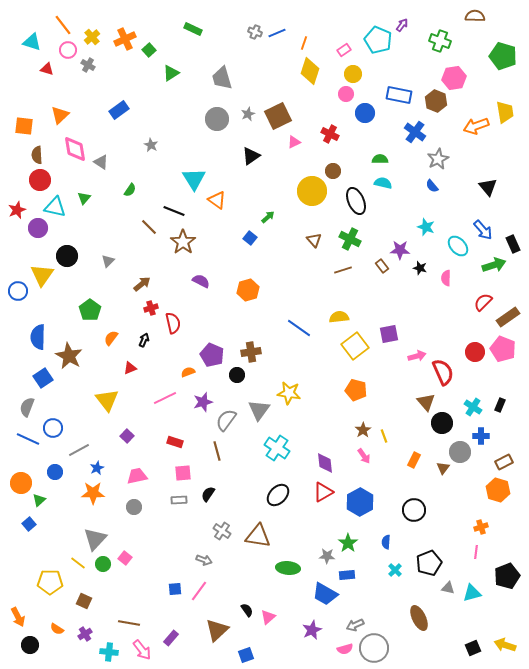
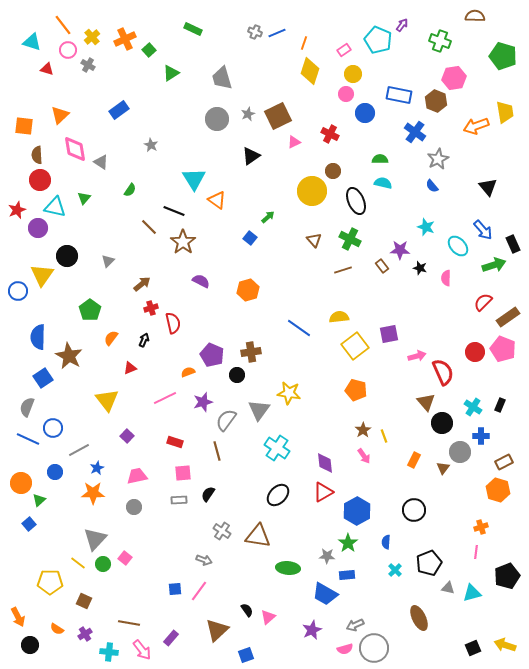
blue hexagon at (360, 502): moved 3 px left, 9 px down
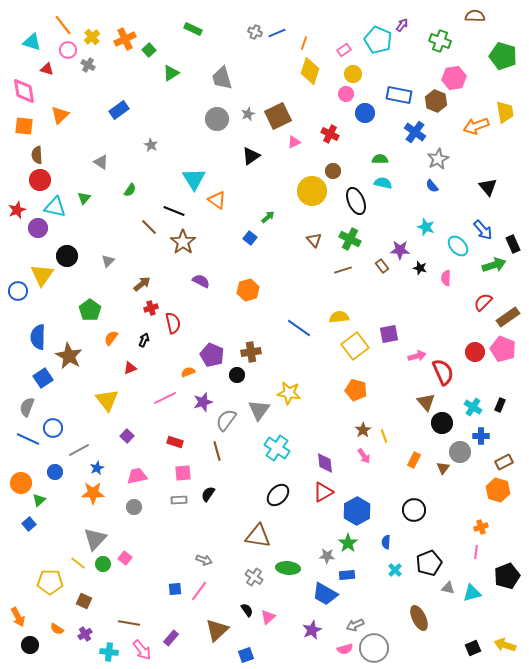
pink diamond at (75, 149): moved 51 px left, 58 px up
gray cross at (222, 531): moved 32 px right, 46 px down
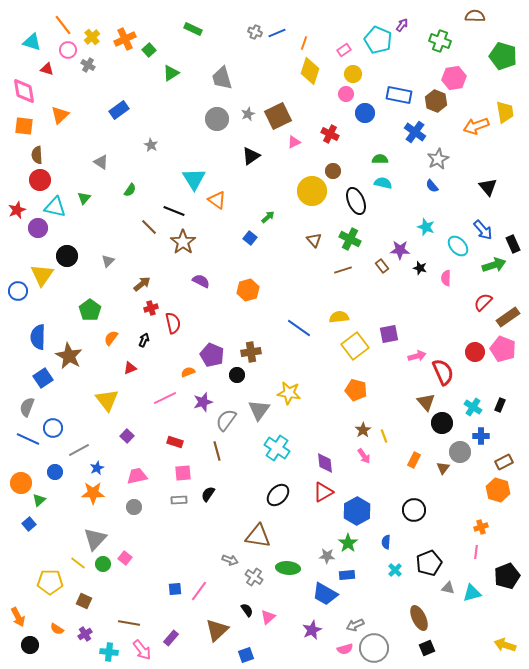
gray arrow at (204, 560): moved 26 px right
black square at (473, 648): moved 46 px left
